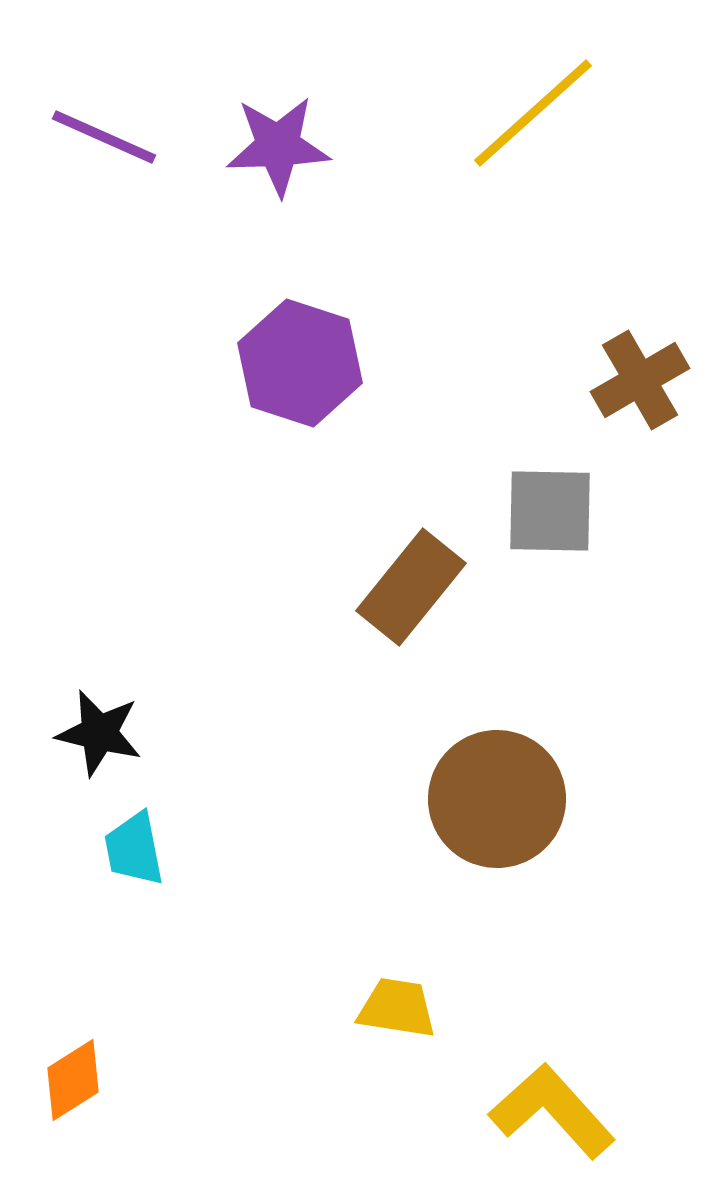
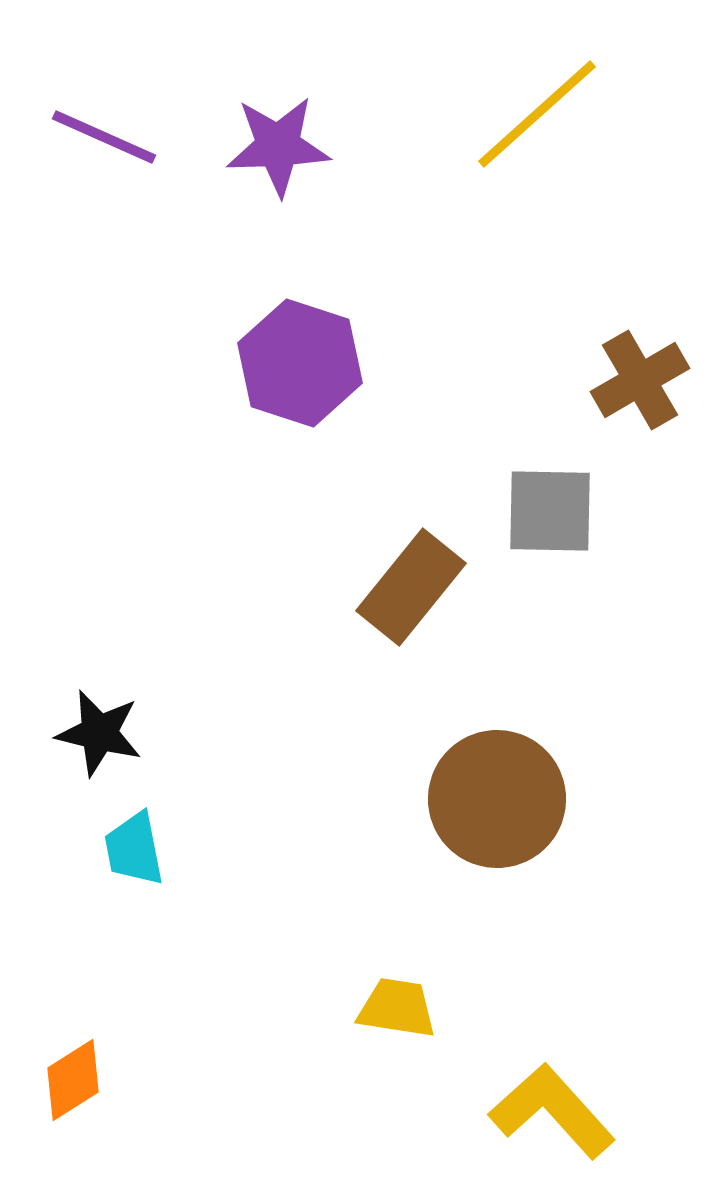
yellow line: moved 4 px right, 1 px down
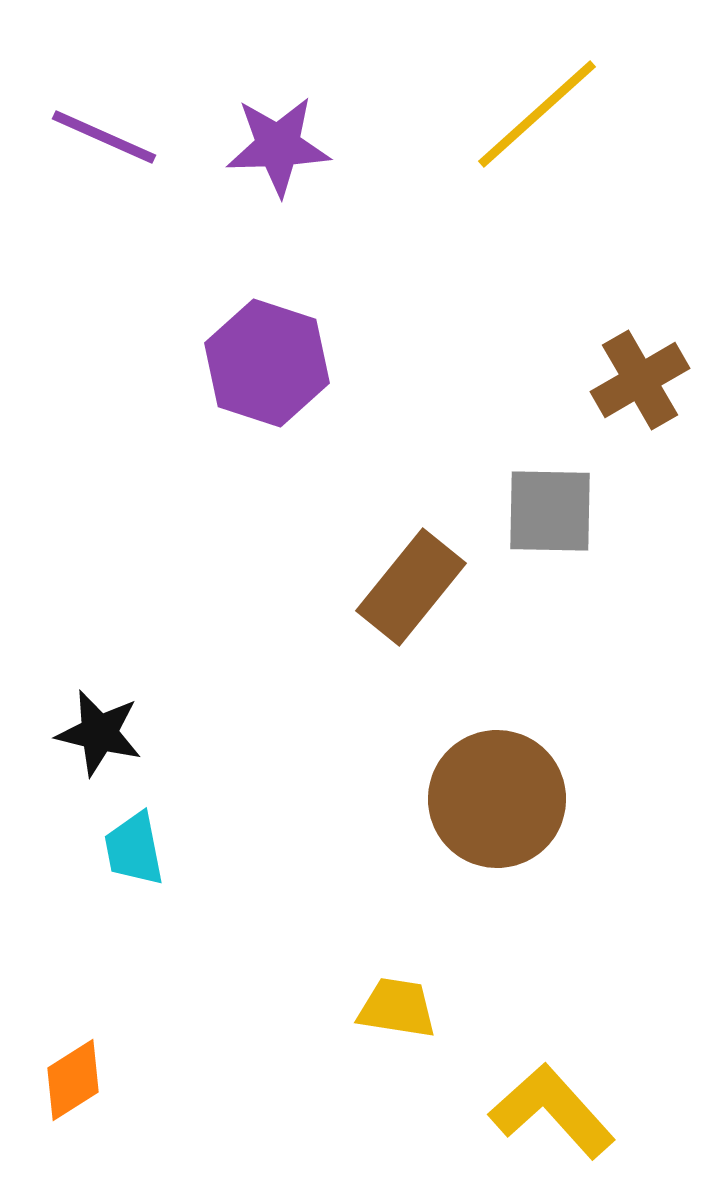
purple hexagon: moved 33 px left
